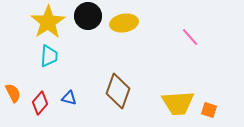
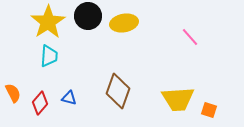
yellow trapezoid: moved 4 px up
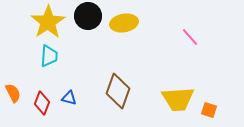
red diamond: moved 2 px right; rotated 20 degrees counterclockwise
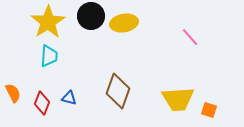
black circle: moved 3 px right
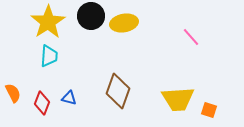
pink line: moved 1 px right
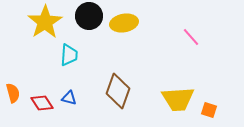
black circle: moved 2 px left
yellow star: moved 3 px left
cyan trapezoid: moved 20 px right, 1 px up
orange semicircle: rotated 12 degrees clockwise
red diamond: rotated 55 degrees counterclockwise
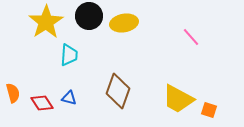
yellow star: moved 1 px right
yellow trapezoid: rotated 32 degrees clockwise
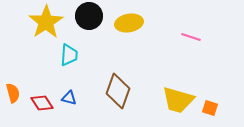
yellow ellipse: moved 5 px right
pink line: rotated 30 degrees counterclockwise
yellow trapezoid: moved 1 px down; rotated 12 degrees counterclockwise
orange square: moved 1 px right, 2 px up
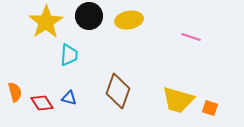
yellow ellipse: moved 3 px up
orange semicircle: moved 2 px right, 1 px up
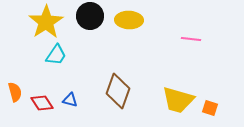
black circle: moved 1 px right
yellow ellipse: rotated 12 degrees clockwise
pink line: moved 2 px down; rotated 12 degrees counterclockwise
cyan trapezoid: moved 13 px left; rotated 30 degrees clockwise
blue triangle: moved 1 px right, 2 px down
